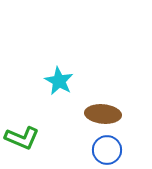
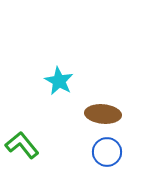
green L-shape: moved 7 px down; rotated 152 degrees counterclockwise
blue circle: moved 2 px down
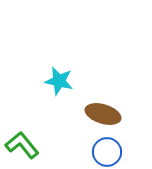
cyan star: rotated 16 degrees counterclockwise
brown ellipse: rotated 12 degrees clockwise
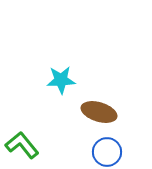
cyan star: moved 2 px right, 1 px up; rotated 16 degrees counterclockwise
brown ellipse: moved 4 px left, 2 px up
